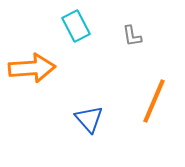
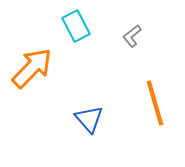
gray L-shape: rotated 60 degrees clockwise
orange arrow: rotated 42 degrees counterclockwise
orange line: moved 1 px right, 2 px down; rotated 39 degrees counterclockwise
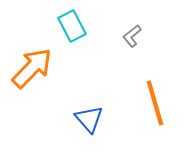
cyan rectangle: moved 4 px left
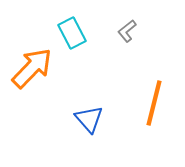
cyan rectangle: moved 7 px down
gray L-shape: moved 5 px left, 5 px up
orange line: moved 1 px left; rotated 30 degrees clockwise
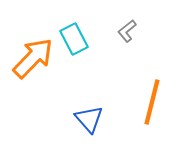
cyan rectangle: moved 2 px right, 6 px down
orange arrow: moved 1 px right, 10 px up
orange line: moved 2 px left, 1 px up
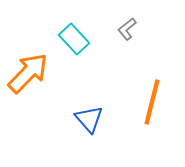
gray L-shape: moved 2 px up
cyan rectangle: rotated 16 degrees counterclockwise
orange arrow: moved 5 px left, 15 px down
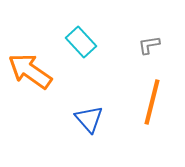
gray L-shape: moved 22 px right, 16 px down; rotated 30 degrees clockwise
cyan rectangle: moved 7 px right, 3 px down
orange arrow: moved 2 px right, 2 px up; rotated 99 degrees counterclockwise
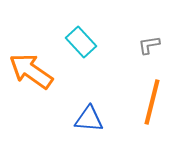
orange arrow: moved 1 px right
blue triangle: rotated 44 degrees counterclockwise
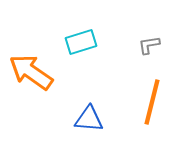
cyan rectangle: rotated 64 degrees counterclockwise
orange arrow: moved 1 px down
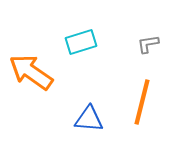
gray L-shape: moved 1 px left, 1 px up
orange line: moved 10 px left
